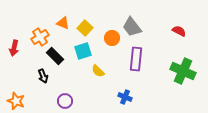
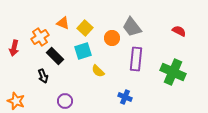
green cross: moved 10 px left, 1 px down
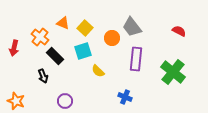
orange cross: rotated 18 degrees counterclockwise
green cross: rotated 15 degrees clockwise
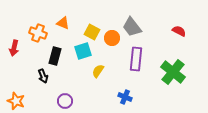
yellow square: moved 7 px right, 4 px down; rotated 14 degrees counterclockwise
orange cross: moved 2 px left, 4 px up; rotated 18 degrees counterclockwise
black rectangle: rotated 60 degrees clockwise
yellow semicircle: rotated 80 degrees clockwise
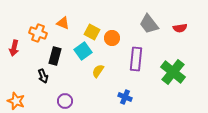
gray trapezoid: moved 17 px right, 3 px up
red semicircle: moved 1 px right, 3 px up; rotated 144 degrees clockwise
cyan square: rotated 18 degrees counterclockwise
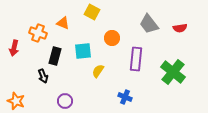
yellow square: moved 20 px up
cyan square: rotated 30 degrees clockwise
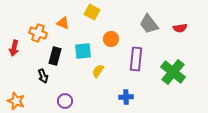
orange circle: moved 1 px left, 1 px down
blue cross: moved 1 px right; rotated 24 degrees counterclockwise
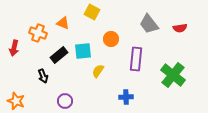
black rectangle: moved 4 px right, 1 px up; rotated 36 degrees clockwise
green cross: moved 3 px down
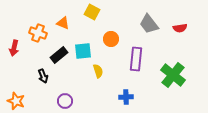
yellow semicircle: rotated 128 degrees clockwise
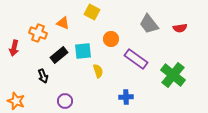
purple rectangle: rotated 60 degrees counterclockwise
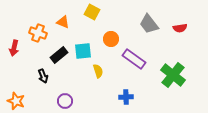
orange triangle: moved 1 px up
purple rectangle: moved 2 px left
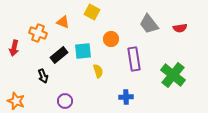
purple rectangle: rotated 45 degrees clockwise
